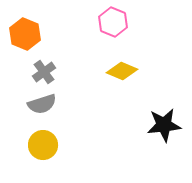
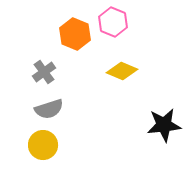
orange hexagon: moved 50 px right
gray semicircle: moved 7 px right, 5 px down
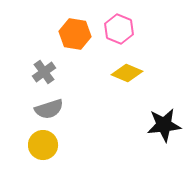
pink hexagon: moved 6 px right, 7 px down
orange hexagon: rotated 12 degrees counterclockwise
yellow diamond: moved 5 px right, 2 px down
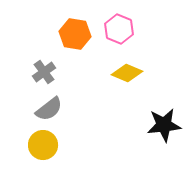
gray semicircle: rotated 20 degrees counterclockwise
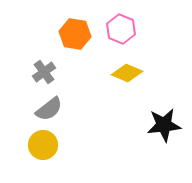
pink hexagon: moved 2 px right
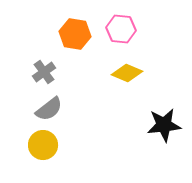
pink hexagon: rotated 16 degrees counterclockwise
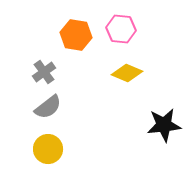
orange hexagon: moved 1 px right, 1 px down
gray semicircle: moved 1 px left, 2 px up
yellow circle: moved 5 px right, 4 px down
